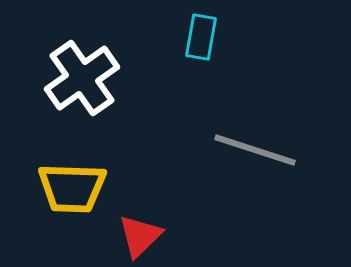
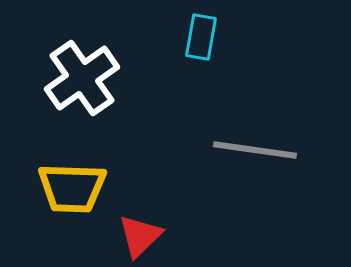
gray line: rotated 10 degrees counterclockwise
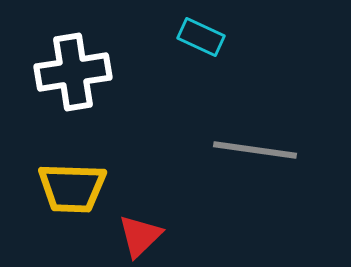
cyan rectangle: rotated 75 degrees counterclockwise
white cross: moved 9 px left, 6 px up; rotated 26 degrees clockwise
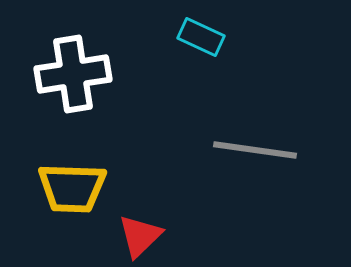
white cross: moved 2 px down
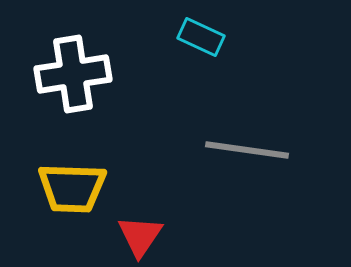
gray line: moved 8 px left
red triangle: rotated 12 degrees counterclockwise
